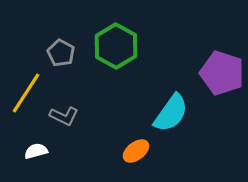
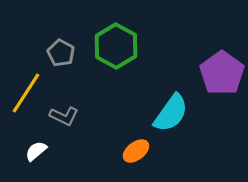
purple pentagon: rotated 18 degrees clockwise
white semicircle: rotated 25 degrees counterclockwise
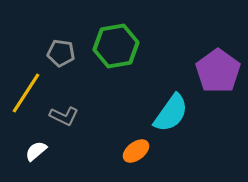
green hexagon: rotated 21 degrees clockwise
gray pentagon: rotated 20 degrees counterclockwise
purple pentagon: moved 4 px left, 2 px up
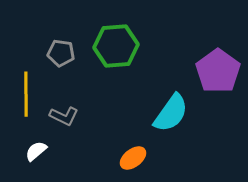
green hexagon: rotated 6 degrees clockwise
yellow line: moved 1 px down; rotated 33 degrees counterclockwise
orange ellipse: moved 3 px left, 7 px down
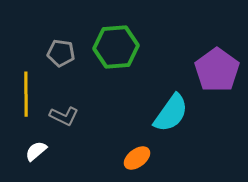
green hexagon: moved 1 px down
purple pentagon: moved 1 px left, 1 px up
orange ellipse: moved 4 px right
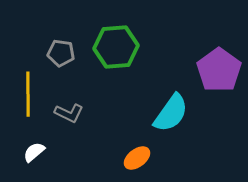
purple pentagon: moved 2 px right
yellow line: moved 2 px right
gray L-shape: moved 5 px right, 3 px up
white semicircle: moved 2 px left, 1 px down
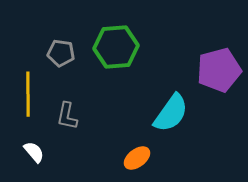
purple pentagon: rotated 21 degrees clockwise
gray L-shape: moved 2 px left, 3 px down; rotated 76 degrees clockwise
white semicircle: rotated 90 degrees clockwise
